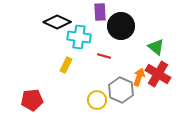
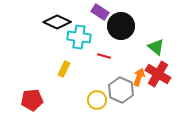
purple rectangle: rotated 54 degrees counterclockwise
yellow rectangle: moved 2 px left, 4 px down
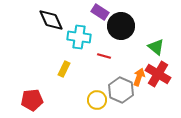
black diamond: moved 6 px left, 2 px up; rotated 40 degrees clockwise
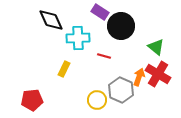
cyan cross: moved 1 px left, 1 px down; rotated 10 degrees counterclockwise
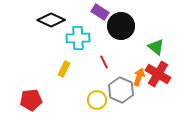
black diamond: rotated 40 degrees counterclockwise
red line: moved 6 px down; rotated 48 degrees clockwise
red pentagon: moved 1 px left
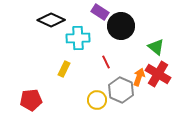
red line: moved 2 px right
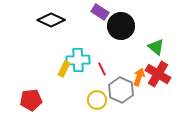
cyan cross: moved 22 px down
red line: moved 4 px left, 7 px down
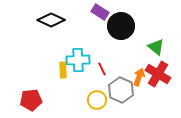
yellow rectangle: moved 1 px left, 1 px down; rotated 28 degrees counterclockwise
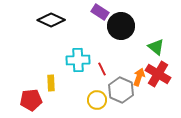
yellow rectangle: moved 12 px left, 13 px down
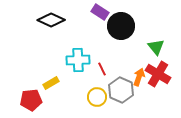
green triangle: rotated 12 degrees clockwise
yellow rectangle: rotated 63 degrees clockwise
yellow circle: moved 3 px up
